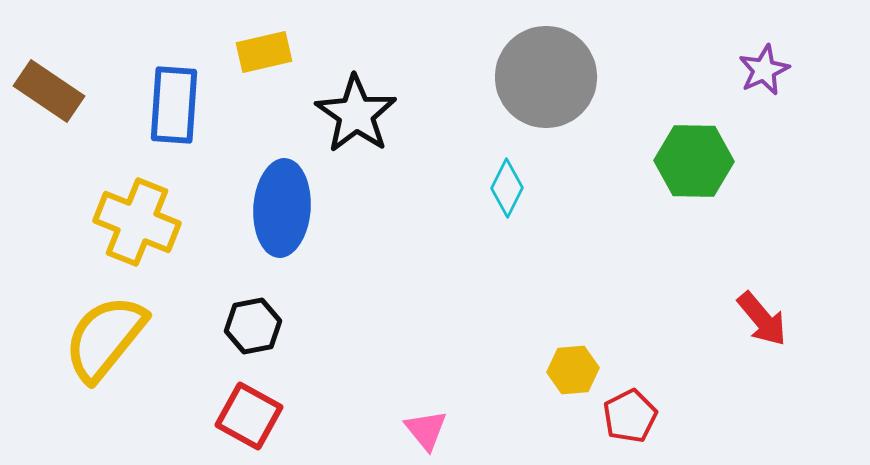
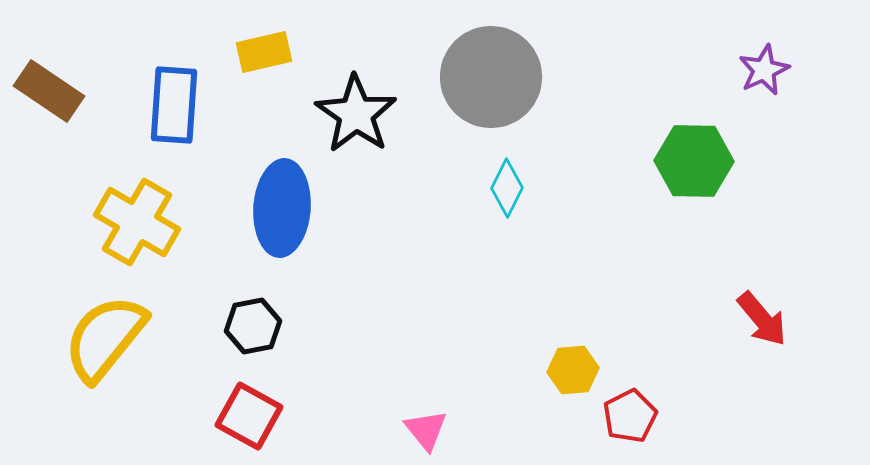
gray circle: moved 55 px left
yellow cross: rotated 8 degrees clockwise
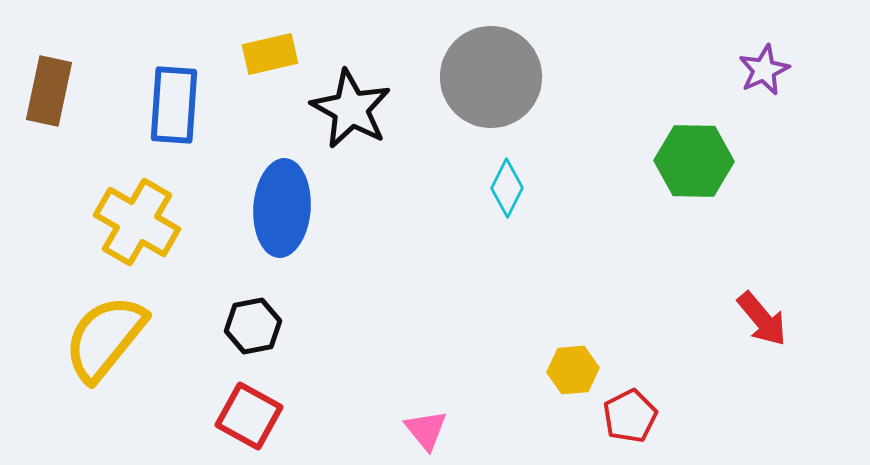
yellow rectangle: moved 6 px right, 2 px down
brown rectangle: rotated 68 degrees clockwise
black star: moved 5 px left, 5 px up; rotated 6 degrees counterclockwise
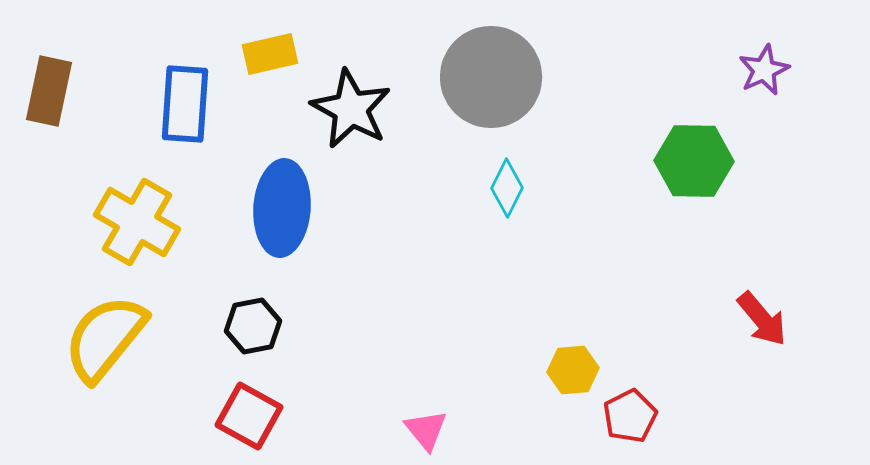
blue rectangle: moved 11 px right, 1 px up
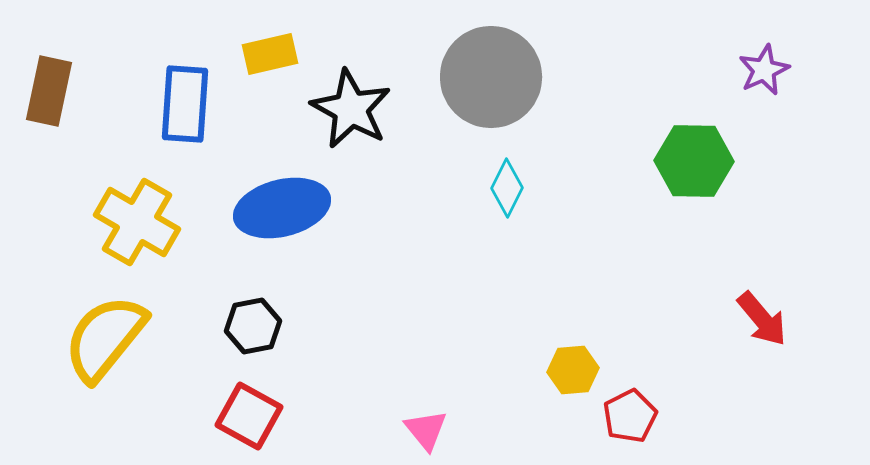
blue ellipse: rotated 72 degrees clockwise
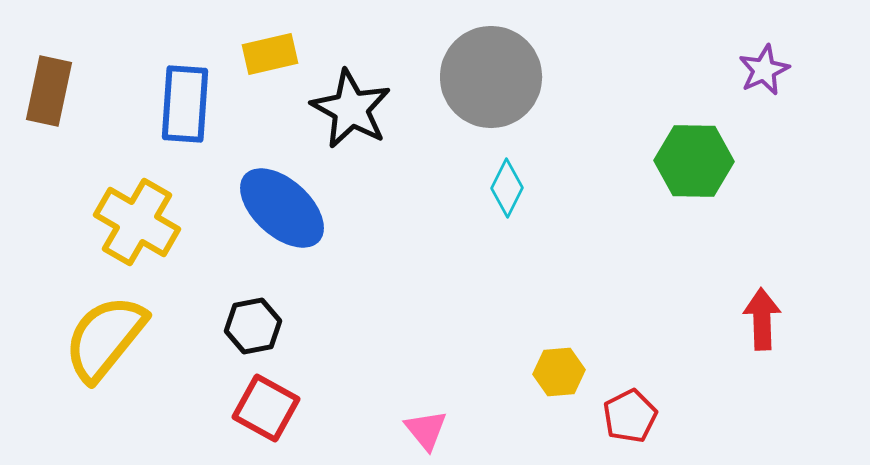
blue ellipse: rotated 56 degrees clockwise
red arrow: rotated 142 degrees counterclockwise
yellow hexagon: moved 14 px left, 2 px down
red square: moved 17 px right, 8 px up
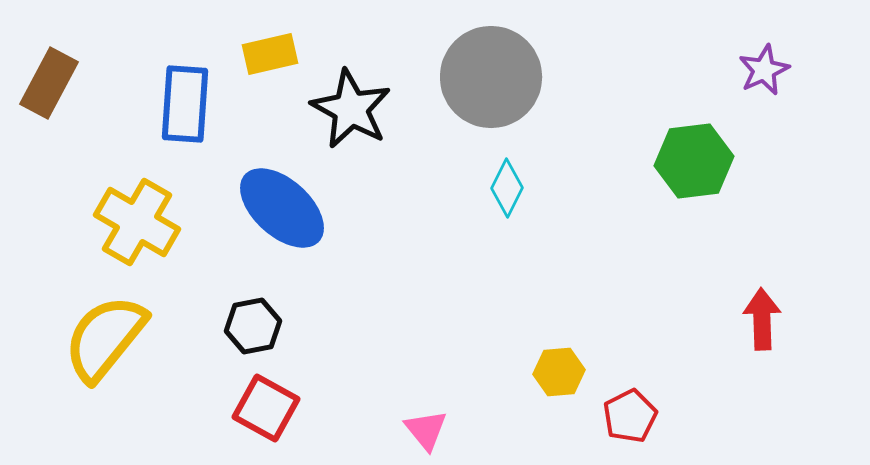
brown rectangle: moved 8 px up; rotated 16 degrees clockwise
green hexagon: rotated 8 degrees counterclockwise
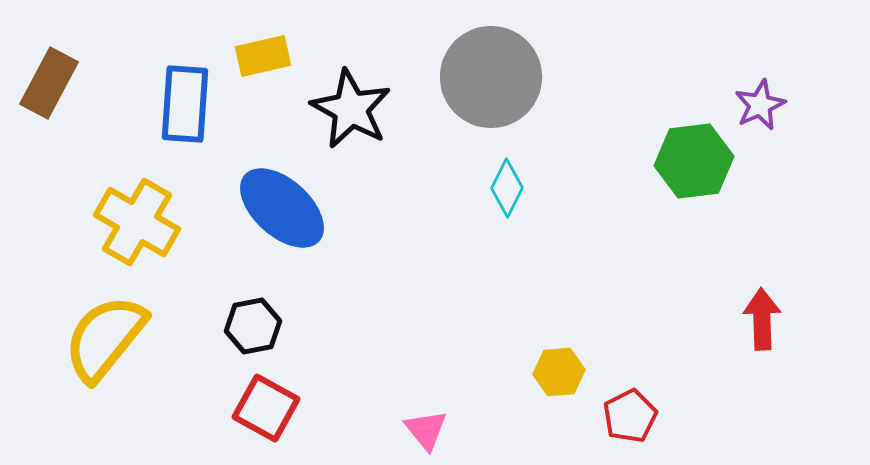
yellow rectangle: moved 7 px left, 2 px down
purple star: moved 4 px left, 35 px down
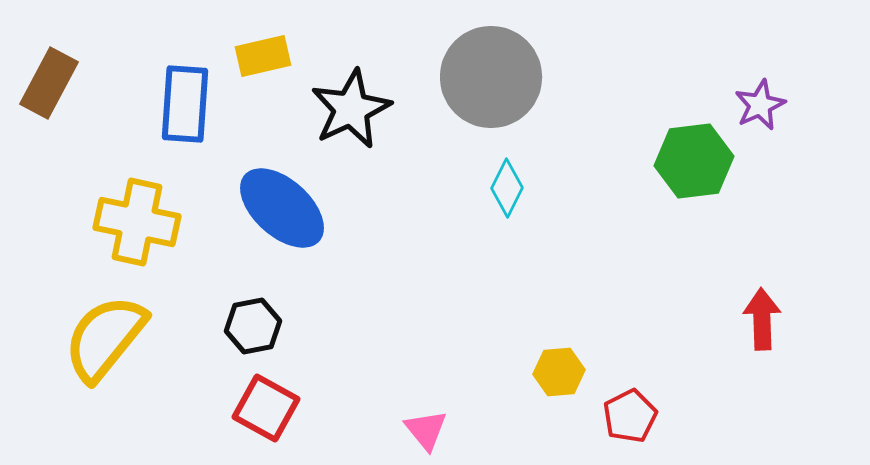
black star: rotated 18 degrees clockwise
yellow cross: rotated 18 degrees counterclockwise
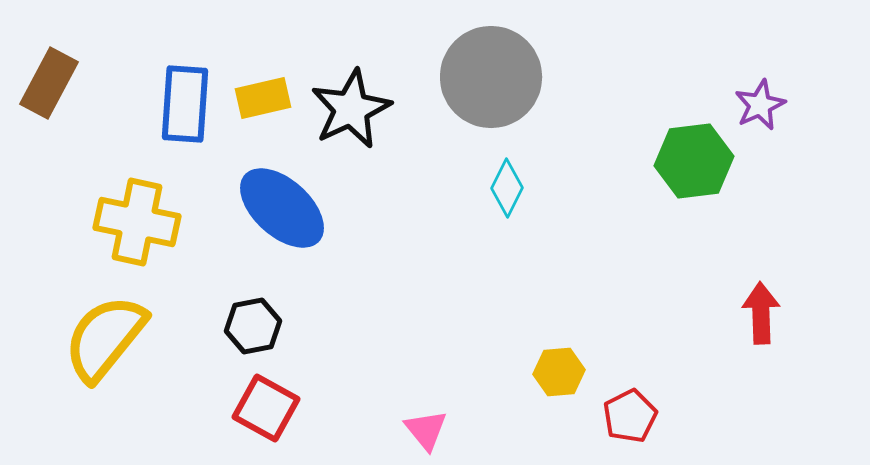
yellow rectangle: moved 42 px down
red arrow: moved 1 px left, 6 px up
